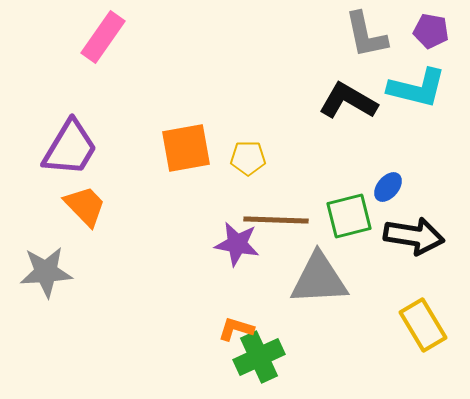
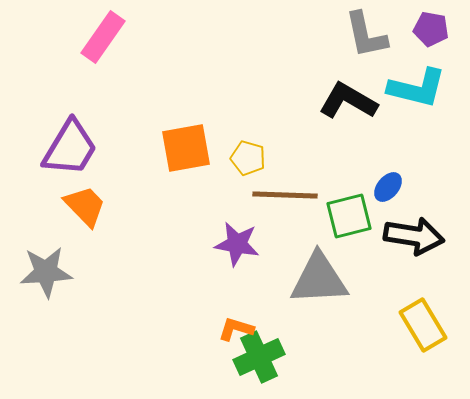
purple pentagon: moved 2 px up
yellow pentagon: rotated 16 degrees clockwise
brown line: moved 9 px right, 25 px up
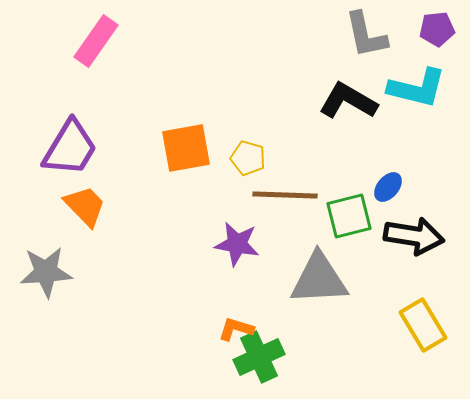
purple pentagon: moved 6 px right; rotated 16 degrees counterclockwise
pink rectangle: moved 7 px left, 4 px down
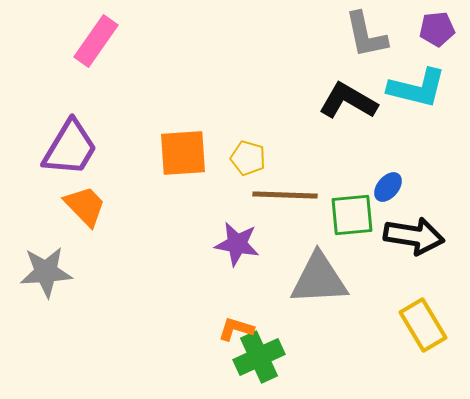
orange square: moved 3 px left, 5 px down; rotated 6 degrees clockwise
green square: moved 3 px right, 1 px up; rotated 9 degrees clockwise
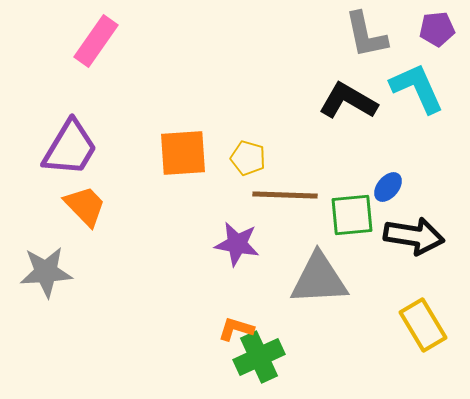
cyan L-shape: rotated 128 degrees counterclockwise
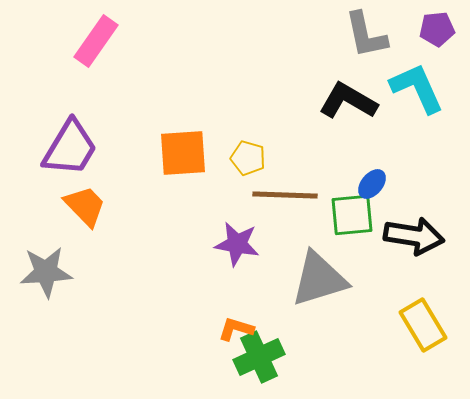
blue ellipse: moved 16 px left, 3 px up
gray triangle: rotated 14 degrees counterclockwise
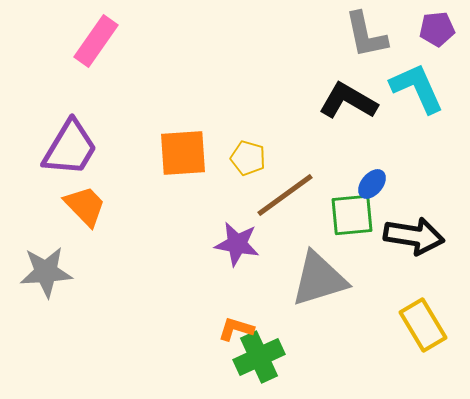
brown line: rotated 38 degrees counterclockwise
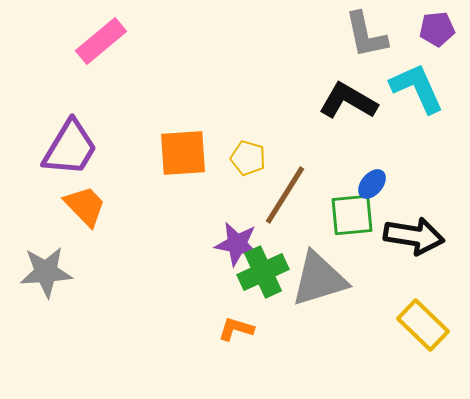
pink rectangle: moved 5 px right; rotated 15 degrees clockwise
brown line: rotated 22 degrees counterclockwise
yellow rectangle: rotated 15 degrees counterclockwise
green cross: moved 4 px right, 85 px up
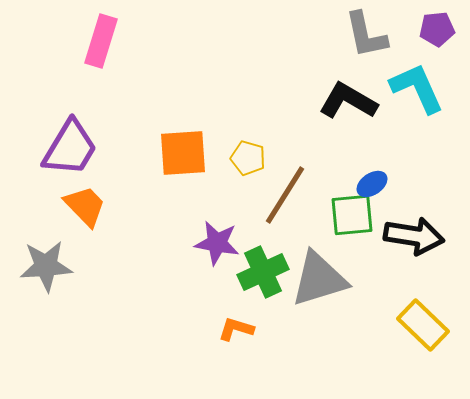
pink rectangle: rotated 33 degrees counterclockwise
blue ellipse: rotated 16 degrees clockwise
purple star: moved 20 px left, 1 px up
gray star: moved 6 px up
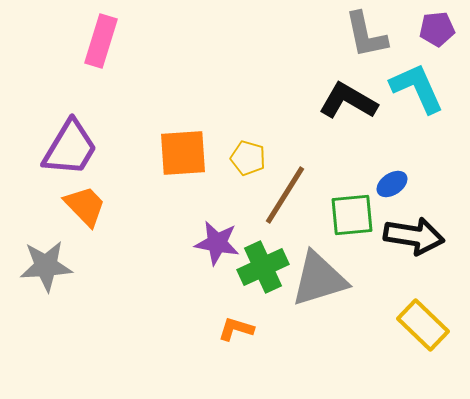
blue ellipse: moved 20 px right
green cross: moved 5 px up
